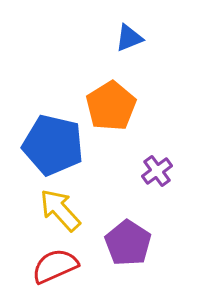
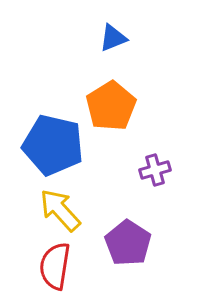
blue triangle: moved 16 px left
purple cross: moved 2 px left, 1 px up; rotated 20 degrees clockwise
red semicircle: rotated 57 degrees counterclockwise
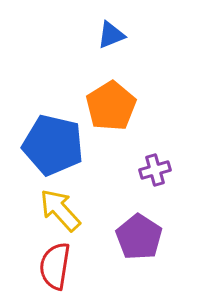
blue triangle: moved 2 px left, 3 px up
purple pentagon: moved 11 px right, 6 px up
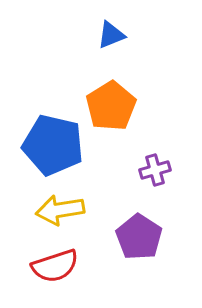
yellow arrow: rotated 57 degrees counterclockwise
red semicircle: rotated 117 degrees counterclockwise
